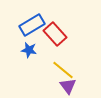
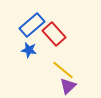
blue rectangle: rotated 10 degrees counterclockwise
red rectangle: moved 1 px left
purple triangle: rotated 24 degrees clockwise
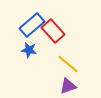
red rectangle: moved 1 px left, 3 px up
yellow line: moved 5 px right, 6 px up
purple triangle: rotated 24 degrees clockwise
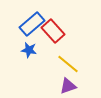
blue rectangle: moved 1 px up
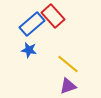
red rectangle: moved 15 px up
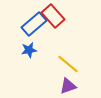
blue rectangle: moved 2 px right
blue star: rotated 21 degrees counterclockwise
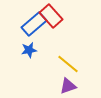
red rectangle: moved 2 px left
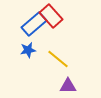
blue star: moved 1 px left
yellow line: moved 10 px left, 5 px up
purple triangle: rotated 18 degrees clockwise
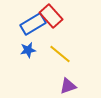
blue rectangle: moved 1 px left; rotated 10 degrees clockwise
yellow line: moved 2 px right, 5 px up
purple triangle: rotated 18 degrees counterclockwise
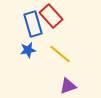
blue rectangle: rotated 75 degrees counterclockwise
